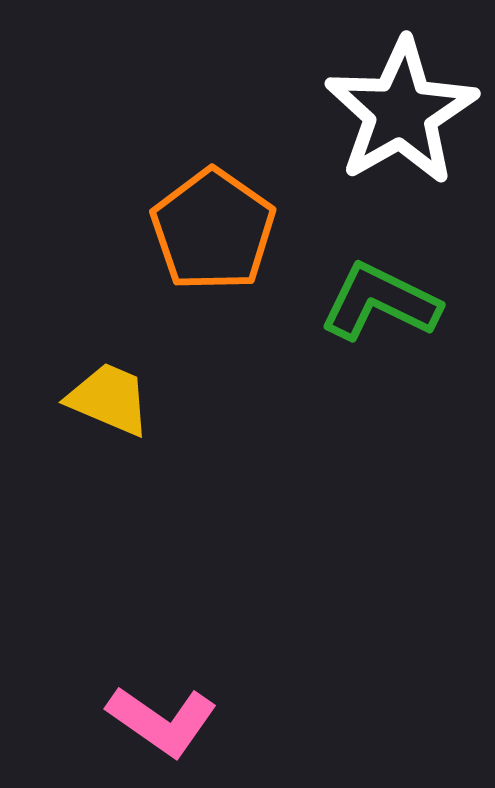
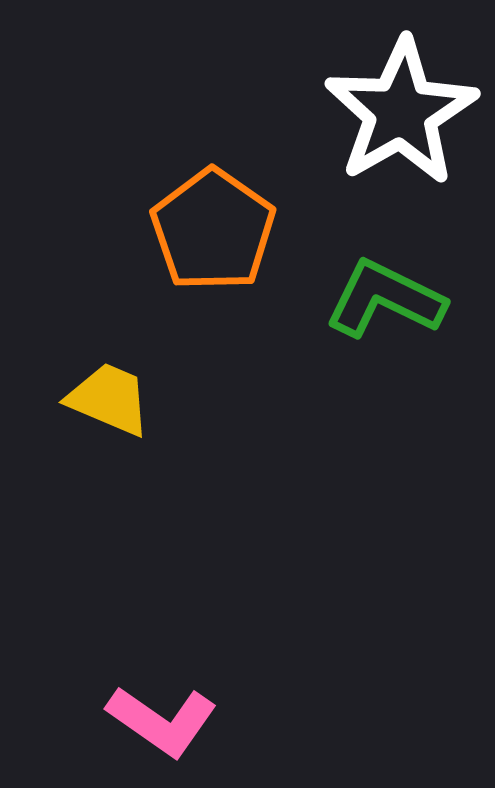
green L-shape: moved 5 px right, 3 px up
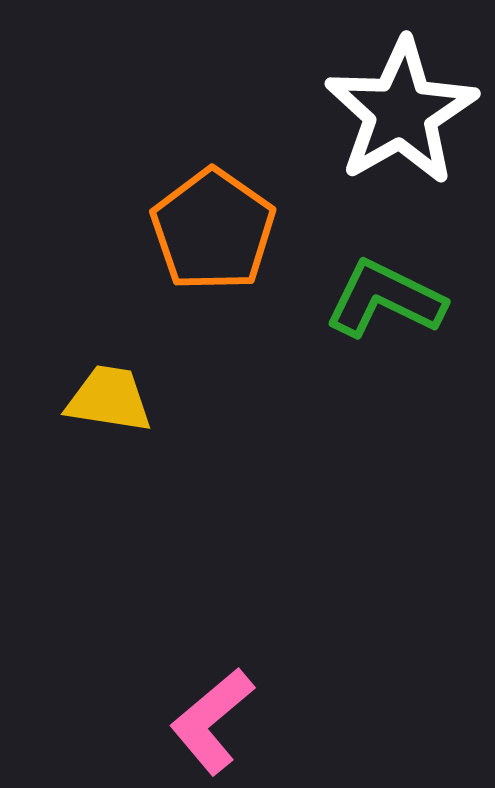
yellow trapezoid: rotated 14 degrees counterclockwise
pink L-shape: moved 50 px right; rotated 105 degrees clockwise
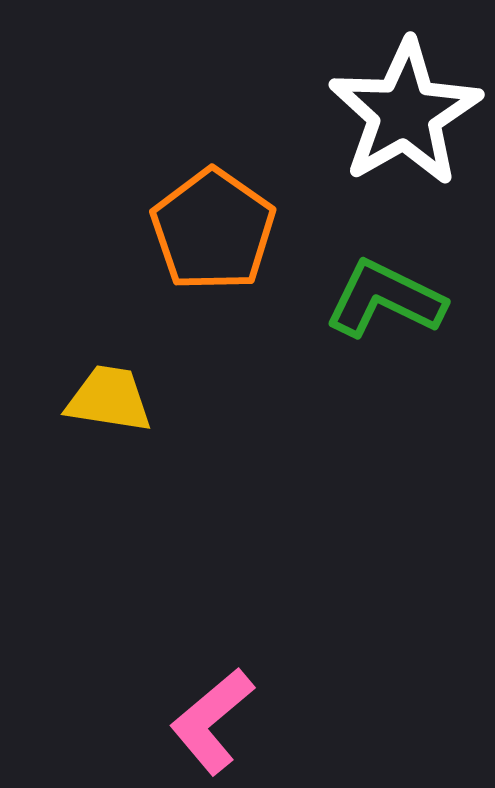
white star: moved 4 px right, 1 px down
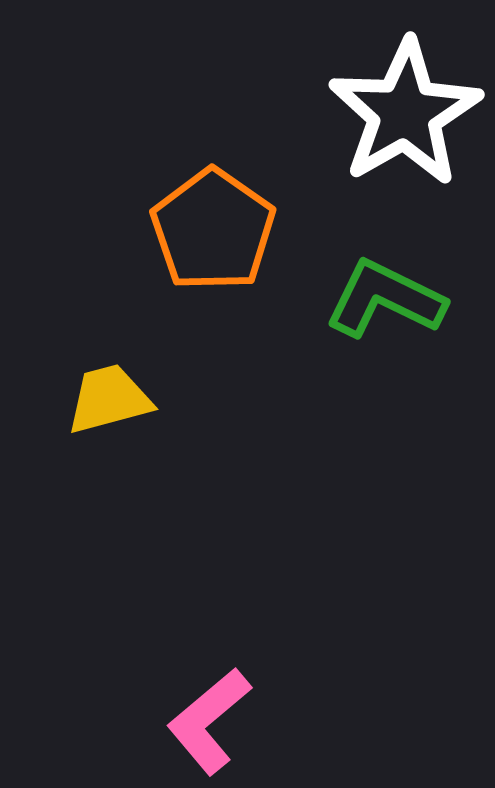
yellow trapezoid: rotated 24 degrees counterclockwise
pink L-shape: moved 3 px left
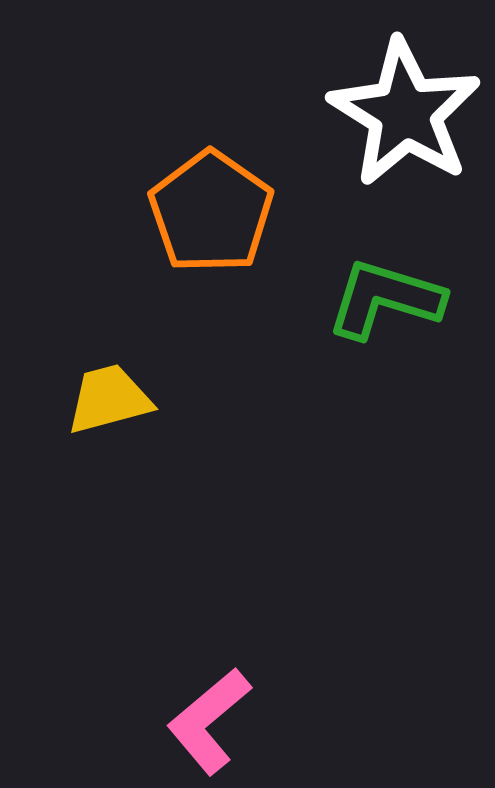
white star: rotated 10 degrees counterclockwise
orange pentagon: moved 2 px left, 18 px up
green L-shape: rotated 9 degrees counterclockwise
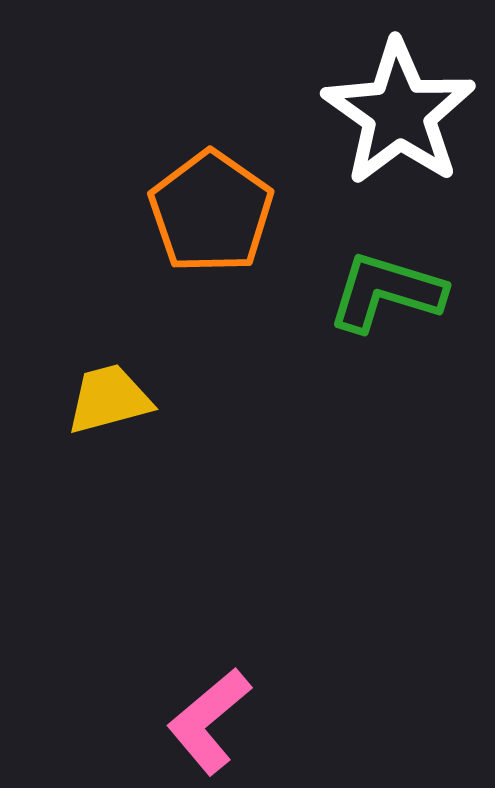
white star: moved 6 px left; rotated 3 degrees clockwise
green L-shape: moved 1 px right, 7 px up
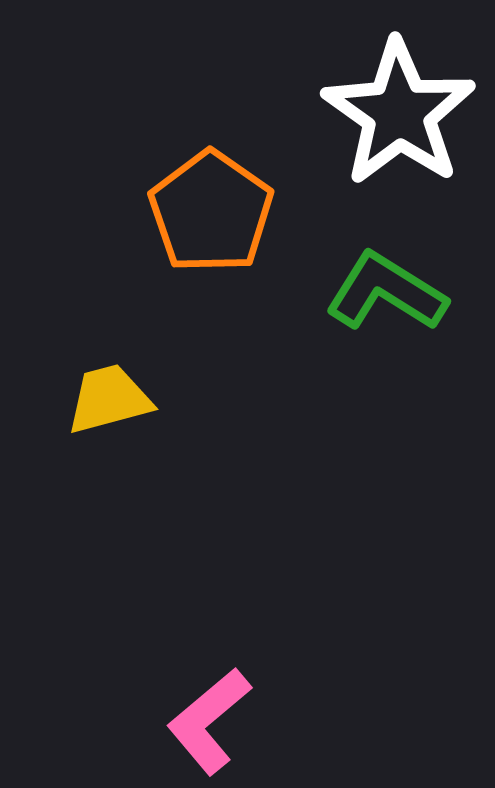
green L-shape: rotated 15 degrees clockwise
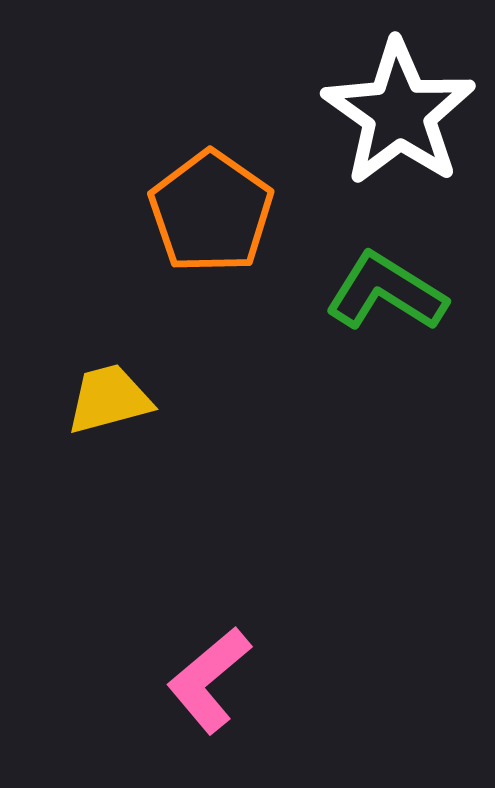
pink L-shape: moved 41 px up
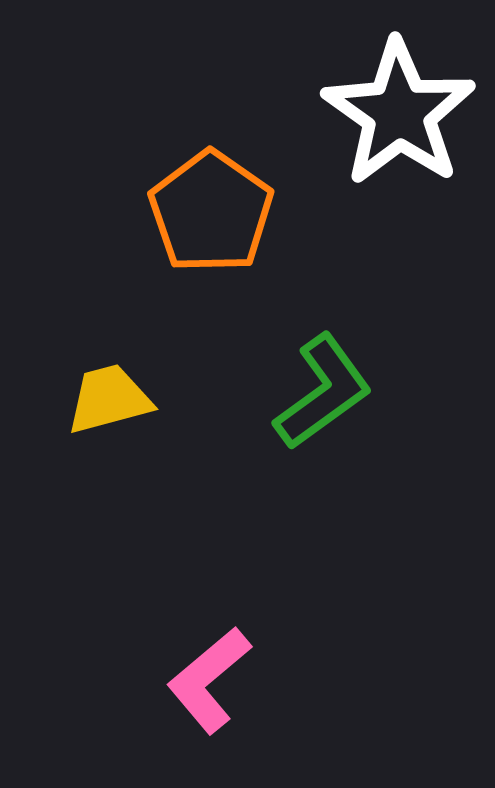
green L-shape: moved 63 px left, 100 px down; rotated 112 degrees clockwise
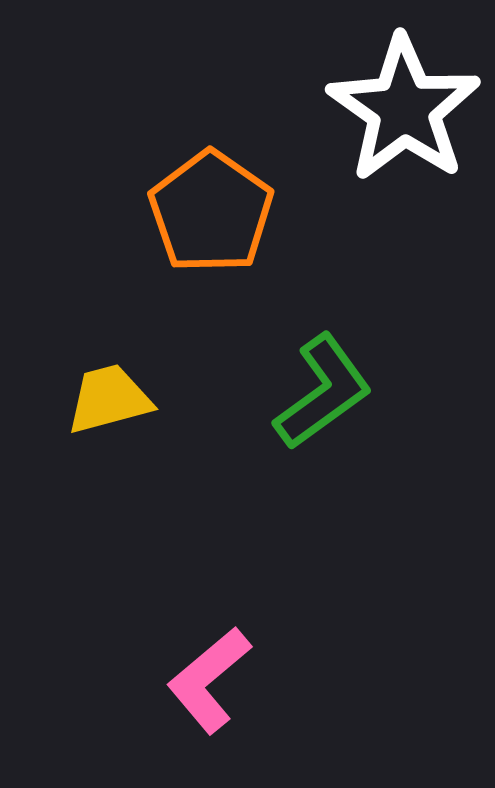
white star: moved 5 px right, 4 px up
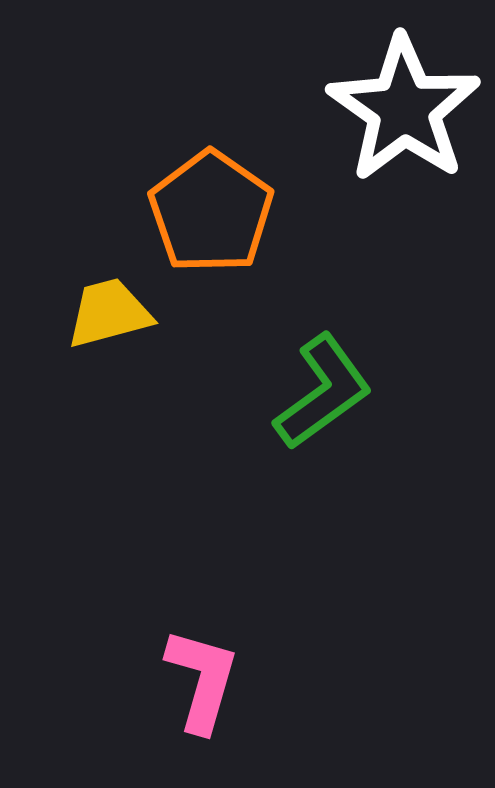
yellow trapezoid: moved 86 px up
pink L-shape: moved 7 px left; rotated 146 degrees clockwise
